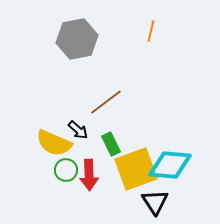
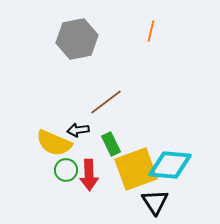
black arrow: rotated 130 degrees clockwise
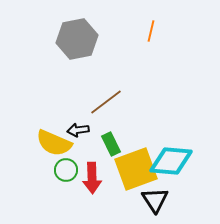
cyan diamond: moved 1 px right, 4 px up
red arrow: moved 3 px right, 3 px down
black triangle: moved 2 px up
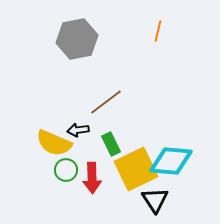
orange line: moved 7 px right
yellow square: rotated 6 degrees counterclockwise
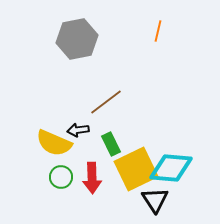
cyan diamond: moved 7 px down
green circle: moved 5 px left, 7 px down
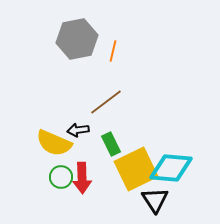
orange line: moved 45 px left, 20 px down
red arrow: moved 10 px left
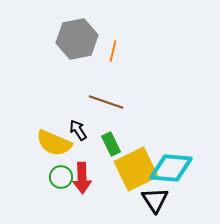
brown line: rotated 56 degrees clockwise
black arrow: rotated 65 degrees clockwise
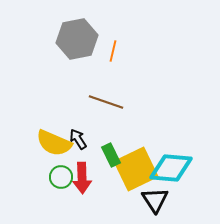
black arrow: moved 9 px down
green rectangle: moved 11 px down
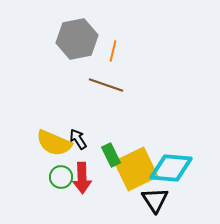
brown line: moved 17 px up
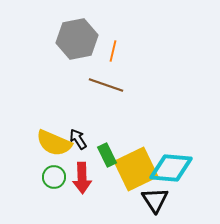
green rectangle: moved 4 px left
green circle: moved 7 px left
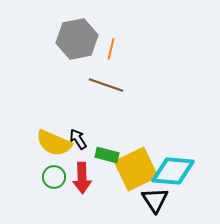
orange line: moved 2 px left, 2 px up
green rectangle: rotated 50 degrees counterclockwise
cyan diamond: moved 2 px right, 3 px down
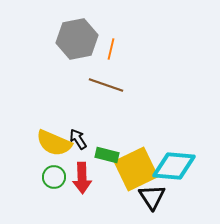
cyan diamond: moved 1 px right, 5 px up
black triangle: moved 3 px left, 3 px up
